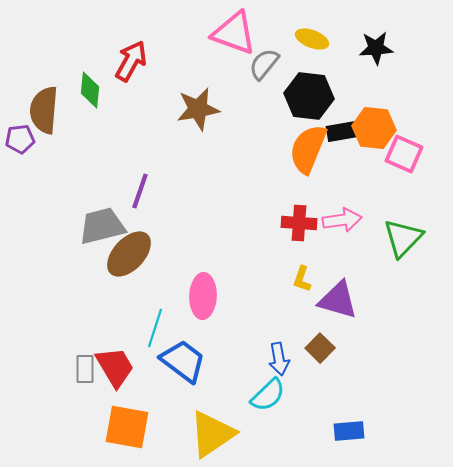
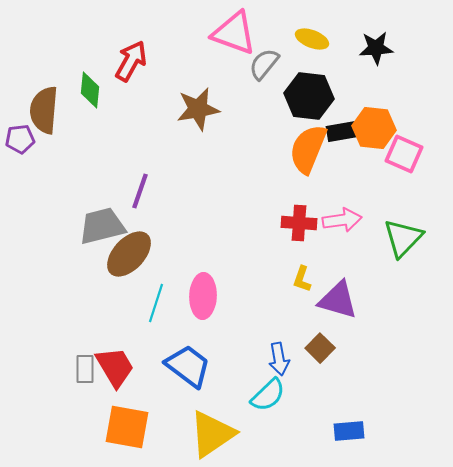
cyan line: moved 1 px right, 25 px up
blue trapezoid: moved 5 px right, 5 px down
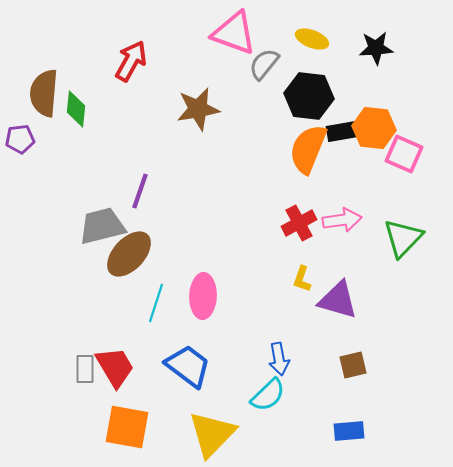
green diamond: moved 14 px left, 19 px down
brown semicircle: moved 17 px up
red cross: rotated 32 degrees counterclockwise
brown square: moved 33 px right, 17 px down; rotated 32 degrees clockwise
yellow triangle: rotated 12 degrees counterclockwise
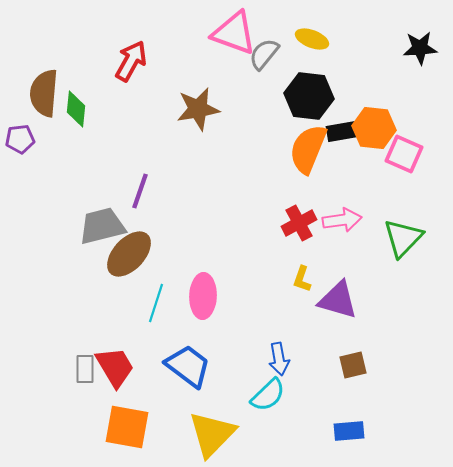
black star: moved 44 px right
gray semicircle: moved 10 px up
